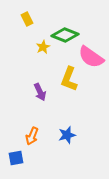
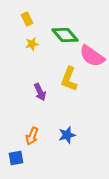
green diamond: rotated 28 degrees clockwise
yellow star: moved 11 px left, 3 px up; rotated 16 degrees clockwise
pink semicircle: moved 1 px right, 1 px up
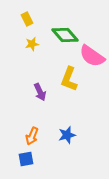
blue square: moved 10 px right, 1 px down
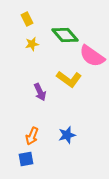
yellow L-shape: rotated 75 degrees counterclockwise
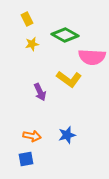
green diamond: rotated 20 degrees counterclockwise
pink semicircle: moved 1 px down; rotated 32 degrees counterclockwise
orange arrow: rotated 102 degrees counterclockwise
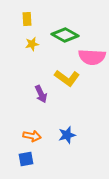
yellow rectangle: rotated 24 degrees clockwise
yellow L-shape: moved 2 px left, 1 px up
purple arrow: moved 1 px right, 2 px down
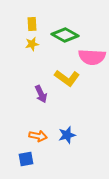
yellow rectangle: moved 5 px right, 5 px down
orange arrow: moved 6 px right
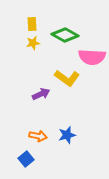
yellow star: moved 1 px right, 1 px up
purple arrow: rotated 90 degrees counterclockwise
blue square: rotated 28 degrees counterclockwise
